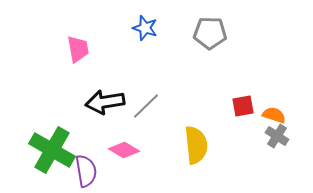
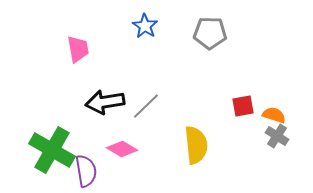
blue star: moved 2 px up; rotated 15 degrees clockwise
pink diamond: moved 2 px left, 1 px up
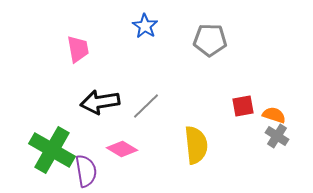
gray pentagon: moved 7 px down
black arrow: moved 5 px left
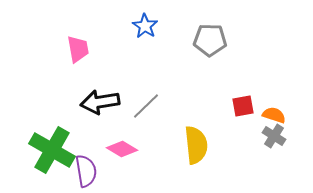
gray cross: moved 3 px left
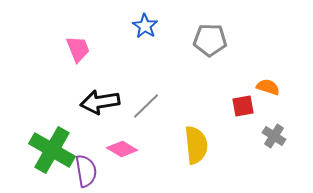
pink trapezoid: rotated 12 degrees counterclockwise
orange semicircle: moved 6 px left, 28 px up
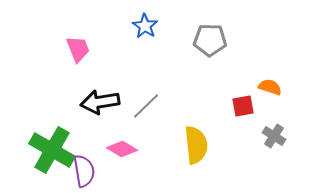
orange semicircle: moved 2 px right
purple semicircle: moved 2 px left
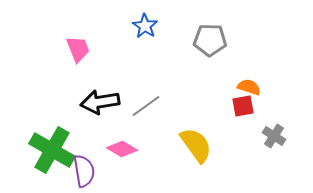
orange semicircle: moved 21 px left
gray line: rotated 8 degrees clockwise
yellow semicircle: rotated 30 degrees counterclockwise
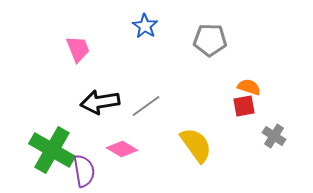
red square: moved 1 px right
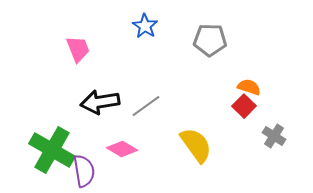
red square: rotated 35 degrees counterclockwise
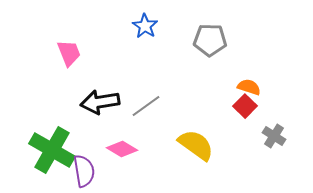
pink trapezoid: moved 9 px left, 4 px down
red square: moved 1 px right
yellow semicircle: rotated 18 degrees counterclockwise
